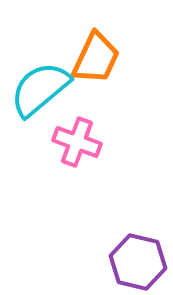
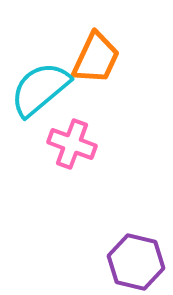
pink cross: moved 5 px left, 2 px down
purple hexagon: moved 2 px left
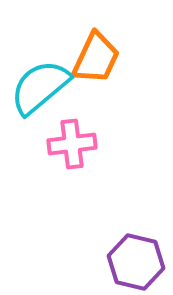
cyan semicircle: moved 2 px up
pink cross: rotated 27 degrees counterclockwise
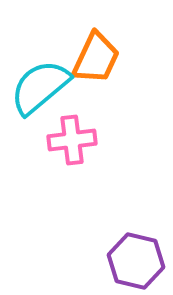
pink cross: moved 4 px up
purple hexagon: moved 1 px up
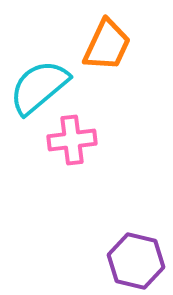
orange trapezoid: moved 11 px right, 13 px up
cyan semicircle: moved 1 px left
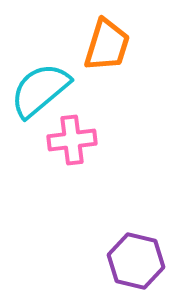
orange trapezoid: rotated 8 degrees counterclockwise
cyan semicircle: moved 1 px right, 3 px down
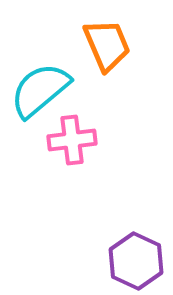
orange trapezoid: rotated 40 degrees counterclockwise
purple hexagon: rotated 12 degrees clockwise
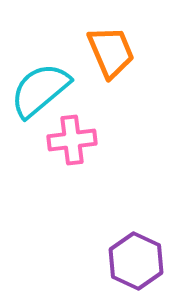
orange trapezoid: moved 4 px right, 7 px down
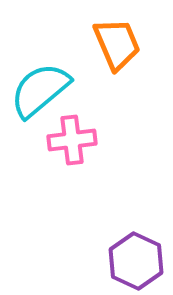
orange trapezoid: moved 6 px right, 8 px up
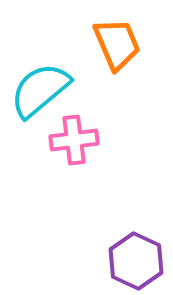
pink cross: moved 2 px right
